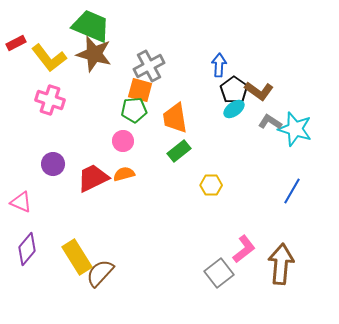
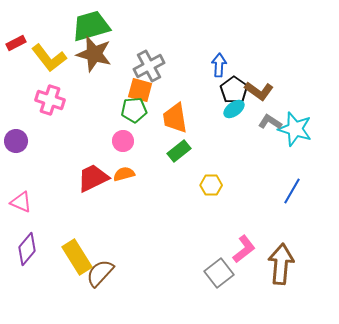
green trapezoid: rotated 39 degrees counterclockwise
purple circle: moved 37 px left, 23 px up
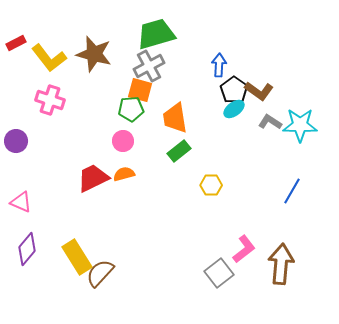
green trapezoid: moved 65 px right, 8 px down
green pentagon: moved 3 px left, 1 px up
cyan star: moved 5 px right, 4 px up; rotated 16 degrees counterclockwise
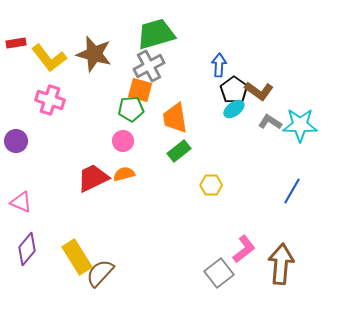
red rectangle: rotated 18 degrees clockwise
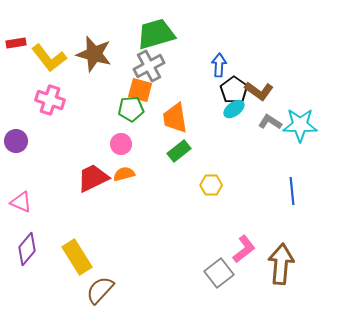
pink circle: moved 2 px left, 3 px down
blue line: rotated 36 degrees counterclockwise
brown semicircle: moved 17 px down
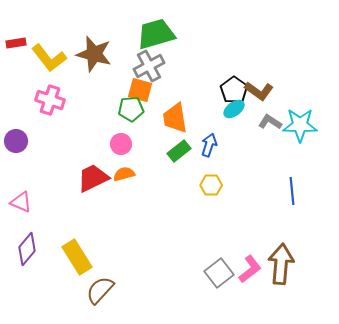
blue arrow: moved 10 px left, 80 px down; rotated 15 degrees clockwise
pink L-shape: moved 6 px right, 20 px down
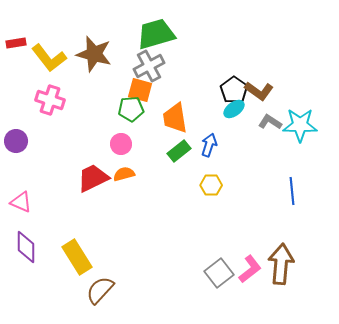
purple diamond: moved 1 px left, 2 px up; rotated 40 degrees counterclockwise
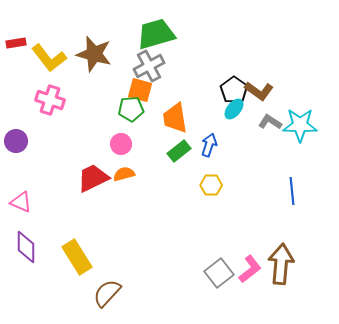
cyan ellipse: rotated 15 degrees counterclockwise
brown semicircle: moved 7 px right, 3 px down
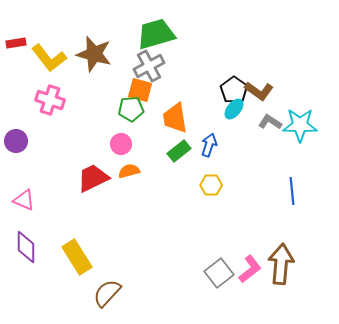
orange semicircle: moved 5 px right, 3 px up
pink triangle: moved 3 px right, 2 px up
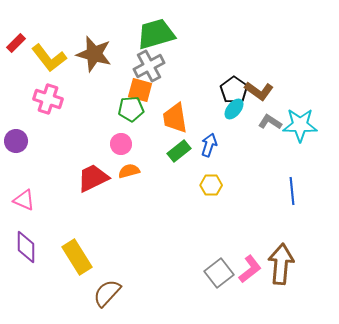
red rectangle: rotated 36 degrees counterclockwise
pink cross: moved 2 px left, 1 px up
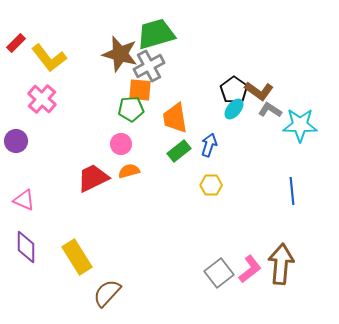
brown star: moved 26 px right
orange square: rotated 10 degrees counterclockwise
pink cross: moved 6 px left; rotated 24 degrees clockwise
gray L-shape: moved 12 px up
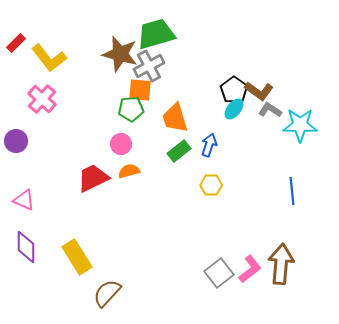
orange trapezoid: rotated 8 degrees counterclockwise
